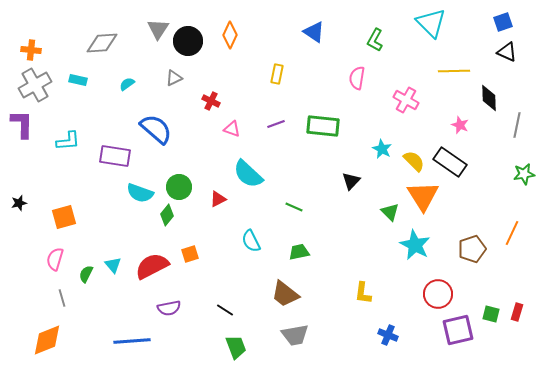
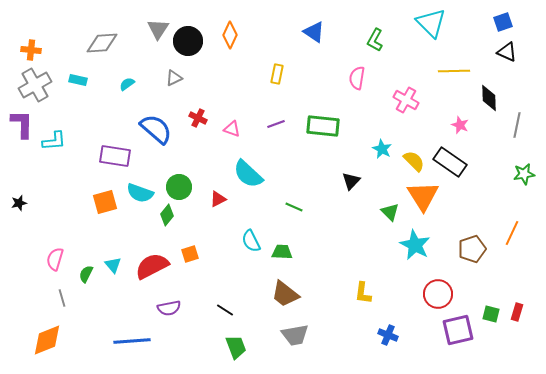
red cross at (211, 101): moved 13 px left, 17 px down
cyan L-shape at (68, 141): moved 14 px left
orange square at (64, 217): moved 41 px right, 15 px up
green trapezoid at (299, 252): moved 17 px left; rotated 15 degrees clockwise
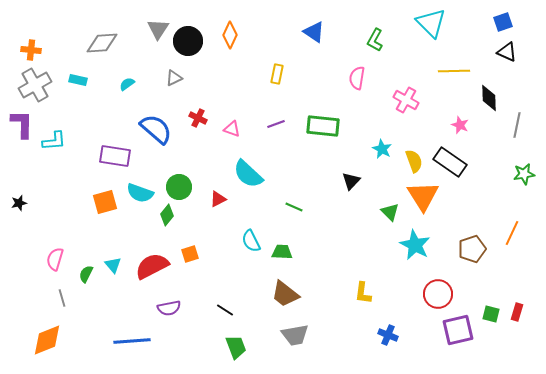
yellow semicircle at (414, 161): rotated 25 degrees clockwise
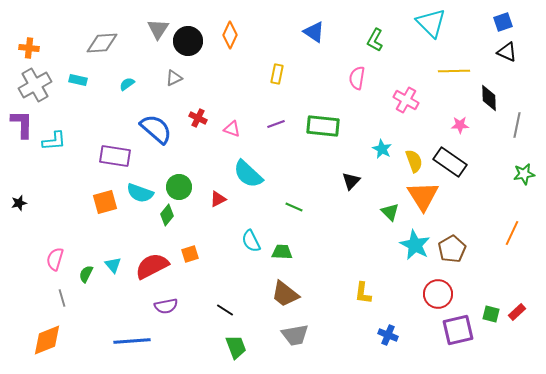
orange cross at (31, 50): moved 2 px left, 2 px up
pink star at (460, 125): rotated 24 degrees counterclockwise
brown pentagon at (472, 249): moved 20 px left; rotated 12 degrees counterclockwise
purple semicircle at (169, 308): moved 3 px left, 2 px up
red rectangle at (517, 312): rotated 30 degrees clockwise
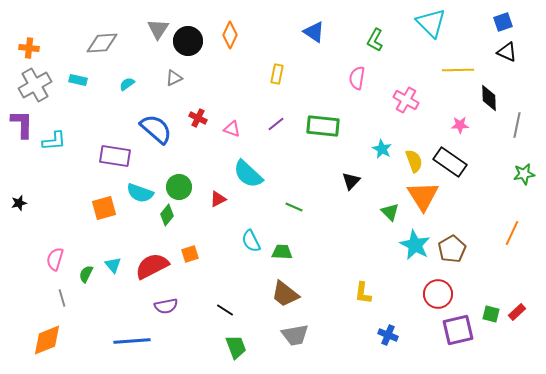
yellow line at (454, 71): moved 4 px right, 1 px up
purple line at (276, 124): rotated 18 degrees counterclockwise
orange square at (105, 202): moved 1 px left, 6 px down
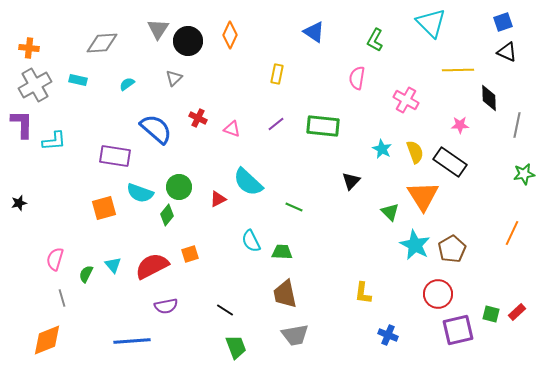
gray triangle at (174, 78): rotated 18 degrees counterclockwise
yellow semicircle at (414, 161): moved 1 px right, 9 px up
cyan semicircle at (248, 174): moved 8 px down
brown trapezoid at (285, 294): rotated 40 degrees clockwise
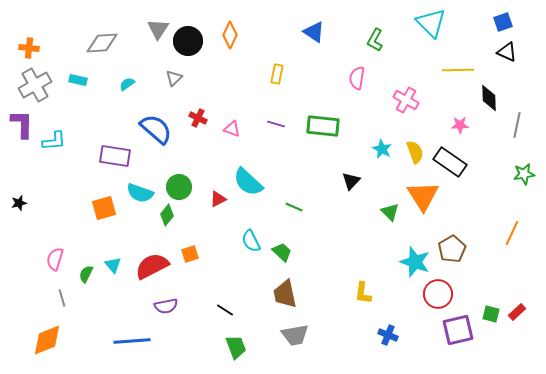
purple line at (276, 124): rotated 54 degrees clockwise
cyan star at (415, 245): moved 17 px down; rotated 8 degrees counterclockwise
green trapezoid at (282, 252): rotated 40 degrees clockwise
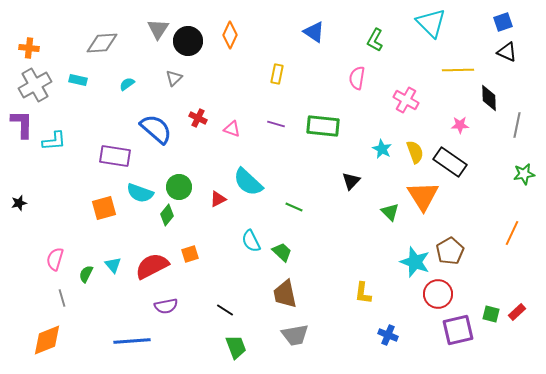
brown pentagon at (452, 249): moved 2 px left, 2 px down
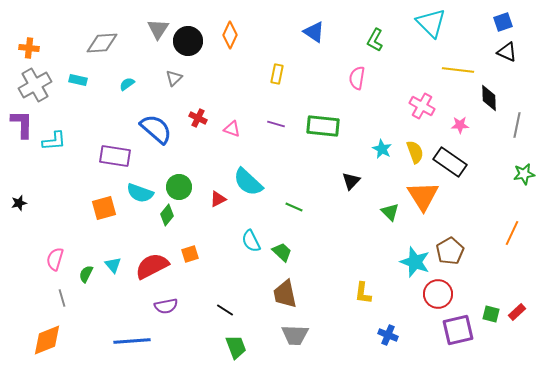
yellow line at (458, 70): rotated 8 degrees clockwise
pink cross at (406, 100): moved 16 px right, 6 px down
gray trapezoid at (295, 335): rotated 12 degrees clockwise
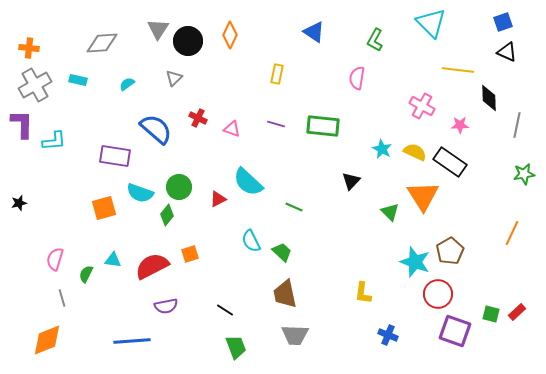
yellow semicircle at (415, 152): rotated 45 degrees counterclockwise
cyan triangle at (113, 265): moved 5 px up; rotated 42 degrees counterclockwise
purple square at (458, 330): moved 3 px left, 1 px down; rotated 32 degrees clockwise
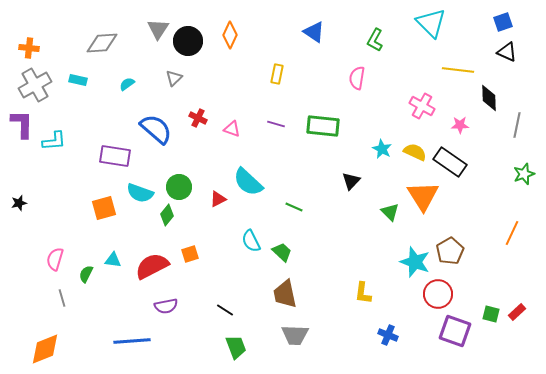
green star at (524, 174): rotated 10 degrees counterclockwise
orange diamond at (47, 340): moved 2 px left, 9 px down
